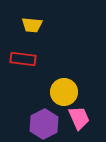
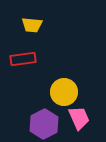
red rectangle: rotated 15 degrees counterclockwise
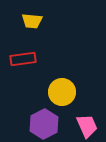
yellow trapezoid: moved 4 px up
yellow circle: moved 2 px left
pink trapezoid: moved 8 px right, 8 px down
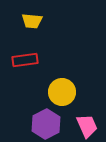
red rectangle: moved 2 px right, 1 px down
purple hexagon: moved 2 px right
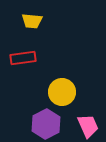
red rectangle: moved 2 px left, 2 px up
pink trapezoid: moved 1 px right
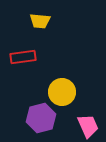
yellow trapezoid: moved 8 px right
red rectangle: moved 1 px up
purple hexagon: moved 5 px left, 6 px up; rotated 12 degrees clockwise
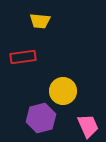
yellow circle: moved 1 px right, 1 px up
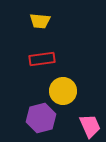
red rectangle: moved 19 px right, 2 px down
pink trapezoid: moved 2 px right
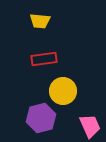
red rectangle: moved 2 px right
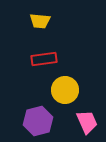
yellow circle: moved 2 px right, 1 px up
purple hexagon: moved 3 px left, 3 px down
pink trapezoid: moved 3 px left, 4 px up
